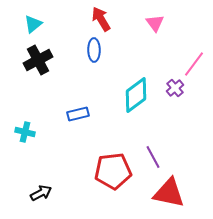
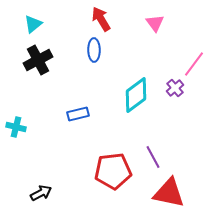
cyan cross: moved 9 px left, 5 px up
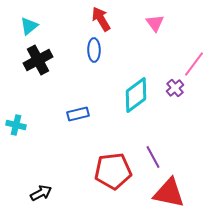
cyan triangle: moved 4 px left, 2 px down
cyan cross: moved 2 px up
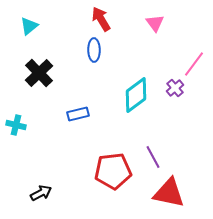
black cross: moved 1 px right, 13 px down; rotated 16 degrees counterclockwise
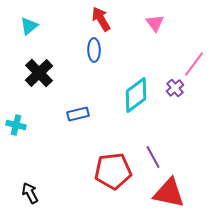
black arrow: moved 11 px left; rotated 90 degrees counterclockwise
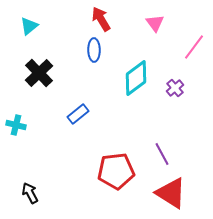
pink line: moved 17 px up
cyan diamond: moved 17 px up
blue rectangle: rotated 25 degrees counterclockwise
purple line: moved 9 px right, 3 px up
red pentagon: moved 3 px right
red triangle: moved 2 px right; rotated 20 degrees clockwise
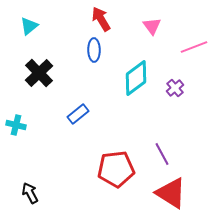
pink triangle: moved 3 px left, 3 px down
pink line: rotated 32 degrees clockwise
red pentagon: moved 2 px up
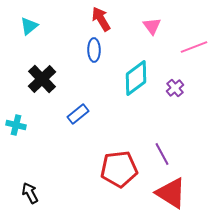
black cross: moved 3 px right, 6 px down
red pentagon: moved 3 px right
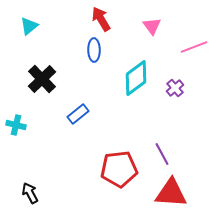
red triangle: rotated 28 degrees counterclockwise
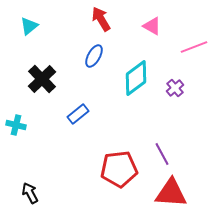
pink triangle: rotated 24 degrees counterclockwise
blue ellipse: moved 6 px down; rotated 30 degrees clockwise
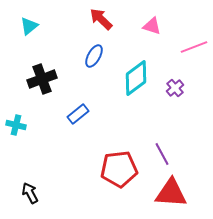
red arrow: rotated 15 degrees counterclockwise
pink triangle: rotated 12 degrees counterclockwise
black cross: rotated 24 degrees clockwise
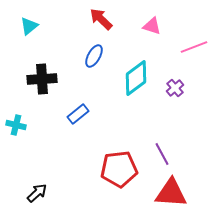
black cross: rotated 16 degrees clockwise
black arrow: moved 7 px right; rotated 75 degrees clockwise
